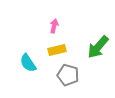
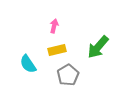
cyan semicircle: moved 1 px down
gray pentagon: rotated 25 degrees clockwise
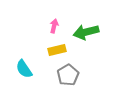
green arrow: moved 12 px left, 15 px up; rotated 35 degrees clockwise
cyan semicircle: moved 4 px left, 5 px down
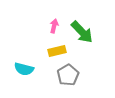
green arrow: moved 4 px left; rotated 120 degrees counterclockwise
yellow rectangle: moved 1 px down
cyan semicircle: rotated 42 degrees counterclockwise
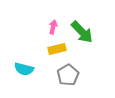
pink arrow: moved 1 px left, 1 px down
yellow rectangle: moved 2 px up
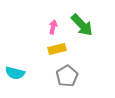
green arrow: moved 7 px up
cyan semicircle: moved 9 px left, 4 px down
gray pentagon: moved 1 px left, 1 px down
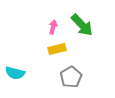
gray pentagon: moved 4 px right, 1 px down
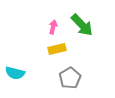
gray pentagon: moved 1 px left, 1 px down
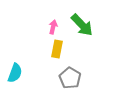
yellow rectangle: rotated 66 degrees counterclockwise
cyan semicircle: rotated 84 degrees counterclockwise
gray pentagon: rotated 10 degrees counterclockwise
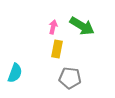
green arrow: moved 1 px down; rotated 15 degrees counterclockwise
gray pentagon: rotated 25 degrees counterclockwise
